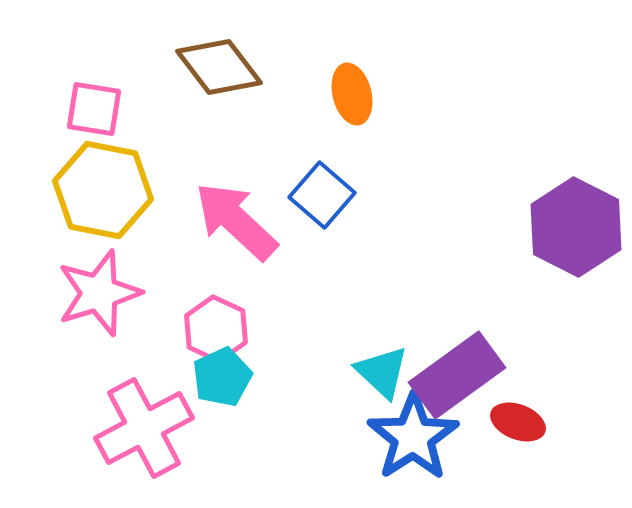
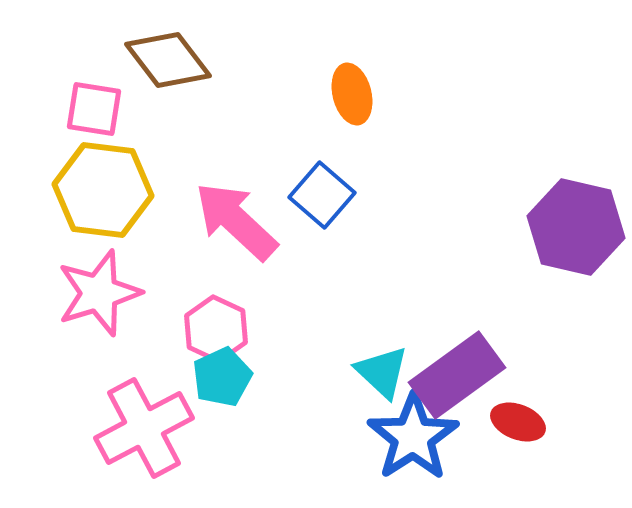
brown diamond: moved 51 px left, 7 px up
yellow hexagon: rotated 4 degrees counterclockwise
purple hexagon: rotated 14 degrees counterclockwise
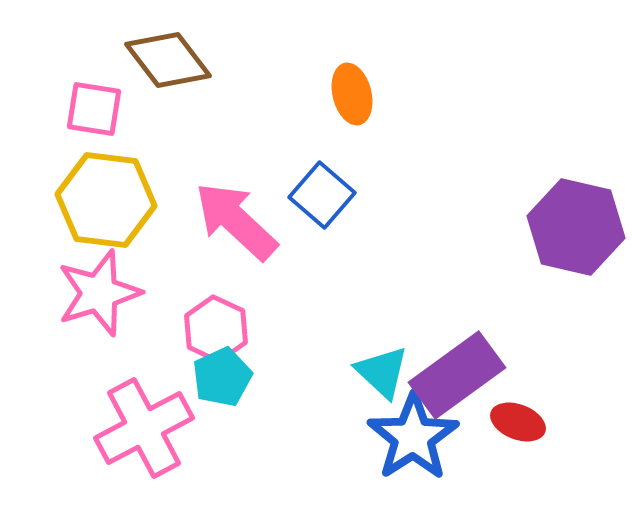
yellow hexagon: moved 3 px right, 10 px down
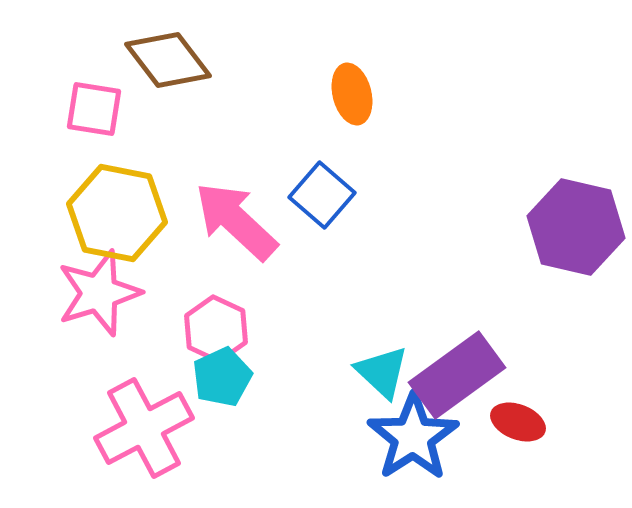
yellow hexagon: moved 11 px right, 13 px down; rotated 4 degrees clockwise
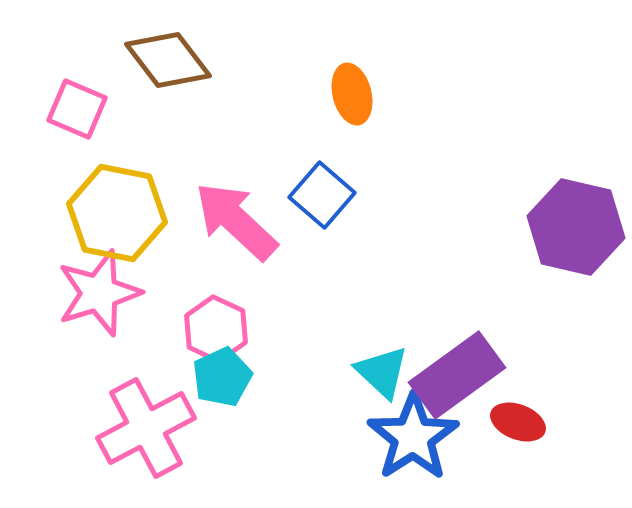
pink square: moved 17 px left; rotated 14 degrees clockwise
pink cross: moved 2 px right
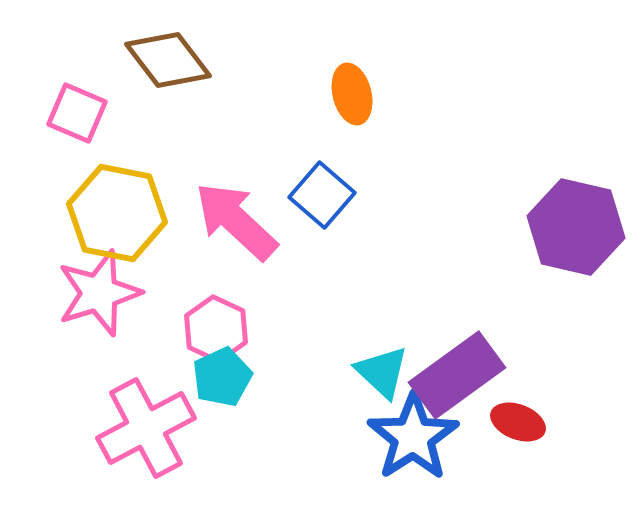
pink square: moved 4 px down
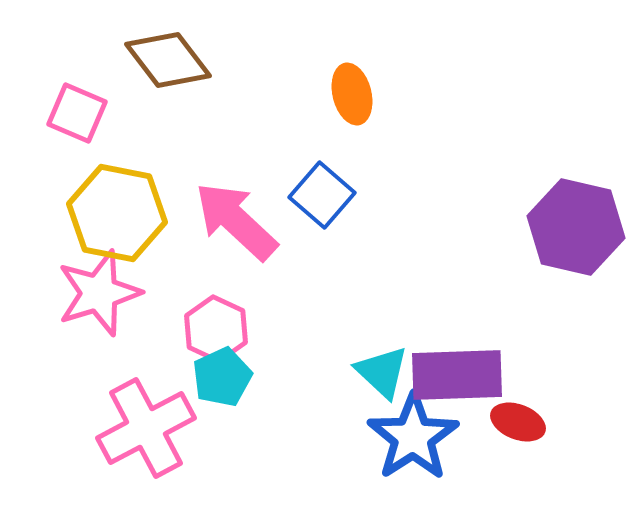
purple rectangle: rotated 34 degrees clockwise
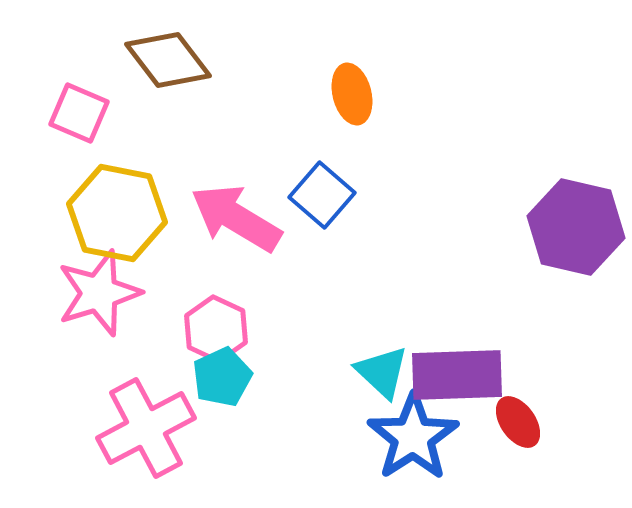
pink square: moved 2 px right
pink arrow: moved 3 px up; rotated 12 degrees counterclockwise
red ellipse: rotated 34 degrees clockwise
